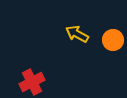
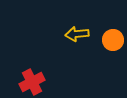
yellow arrow: rotated 35 degrees counterclockwise
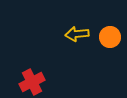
orange circle: moved 3 px left, 3 px up
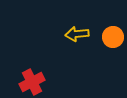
orange circle: moved 3 px right
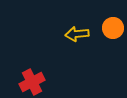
orange circle: moved 9 px up
